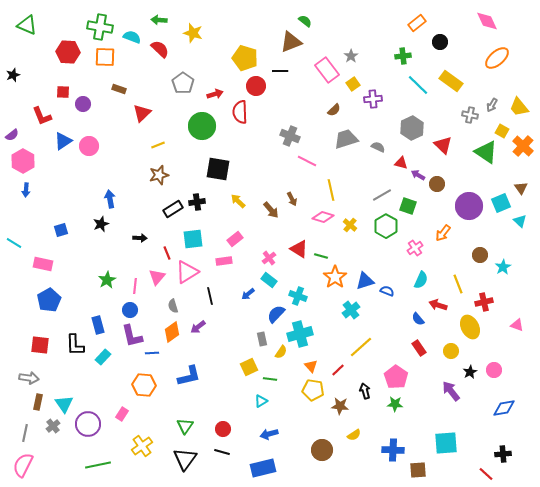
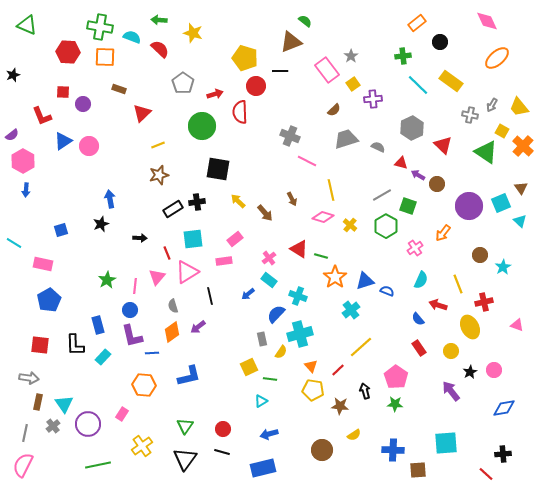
brown arrow at (271, 210): moved 6 px left, 3 px down
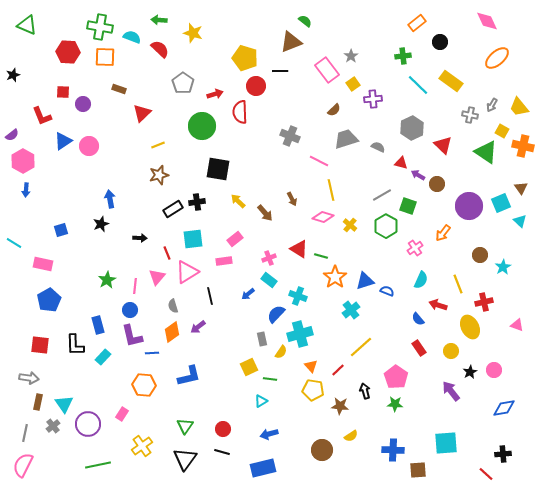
orange cross at (523, 146): rotated 30 degrees counterclockwise
pink line at (307, 161): moved 12 px right
pink cross at (269, 258): rotated 16 degrees clockwise
yellow semicircle at (354, 435): moved 3 px left, 1 px down
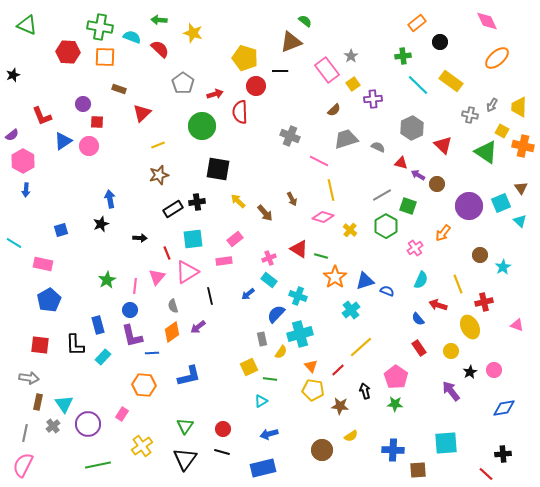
red square at (63, 92): moved 34 px right, 30 px down
yellow trapezoid at (519, 107): rotated 40 degrees clockwise
yellow cross at (350, 225): moved 5 px down
